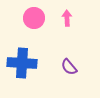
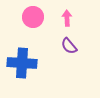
pink circle: moved 1 px left, 1 px up
purple semicircle: moved 21 px up
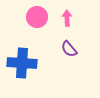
pink circle: moved 4 px right
purple semicircle: moved 3 px down
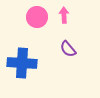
pink arrow: moved 3 px left, 3 px up
purple semicircle: moved 1 px left
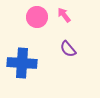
pink arrow: rotated 35 degrees counterclockwise
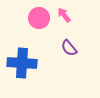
pink circle: moved 2 px right, 1 px down
purple semicircle: moved 1 px right, 1 px up
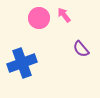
purple semicircle: moved 12 px right, 1 px down
blue cross: rotated 24 degrees counterclockwise
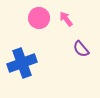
pink arrow: moved 2 px right, 4 px down
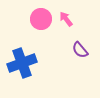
pink circle: moved 2 px right, 1 px down
purple semicircle: moved 1 px left, 1 px down
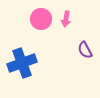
pink arrow: rotated 133 degrees counterclockwise
purple semicircle: moved 5 px right; rotated 12 degrees clockwise
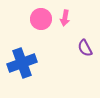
pink arrow: moved 1 px left, 1 px up
purple semicircle: moved 2 px up
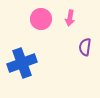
pink arrow: moved 5 px right
purple semicircle: moved 1 px up; rotated 36 degrees clockwise
